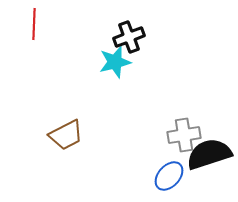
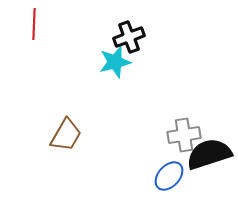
brown trapezoid: rotated 33 degrees counterclockwise
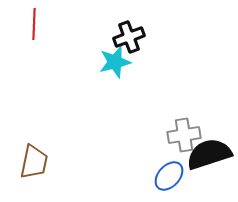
brown trapezoid: moved 32 px left, 27 px down; rotated 18 degrees counterclockwise
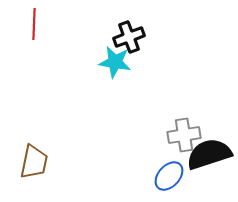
cyan star: rotated 24 degrees clockwise
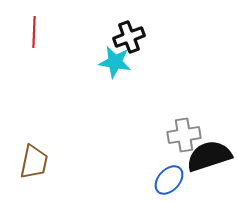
red line: moved 8 px down
black semicircle: moved 2 px down
blue ellipse: moved 4 px down
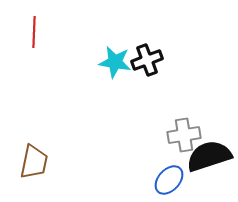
black cross: moved 18 px right, 23 px down
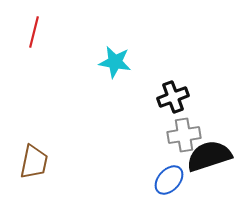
red line: rotated 12 degrees clockwise
black cross: moved 26 px right, 37 px down
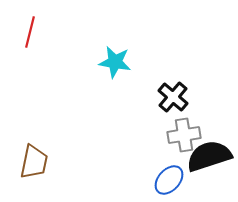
red line: moved 4 px left
black cross: rotated 28 degrees counterclockwise
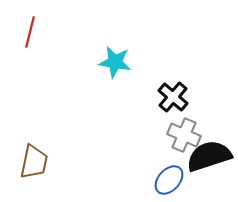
gray cross: rotated 32 degrees clockwise
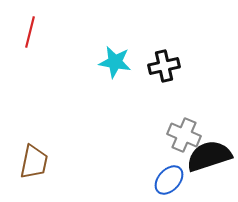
black cross: moved 9 px left, 31 px up; rotated 36 degrees clockwise
